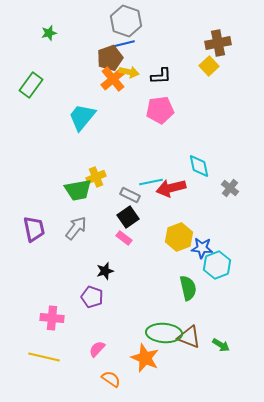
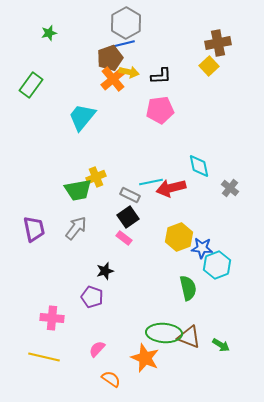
gray hexagon: moved 2 px down; rotated 12 degrees clockwise
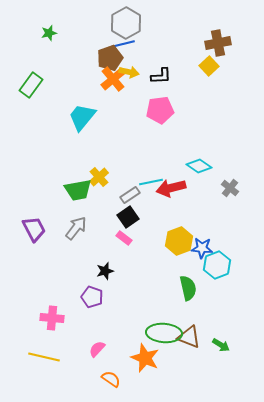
cyan diamond: rotated 45 degrees counterclockwise
yellow cross: moved 3 px right; rotated 18 degrees counterclockwise
gray rectangle: rotated 60 degrees counterclockwise
purple trapezoid: rotated 16 degrees counterclockwise
yellow hexagon: moved 4 px down
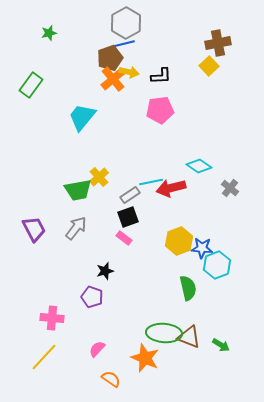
black square: rotated 15 degrees clockwise
yellow line: rotated 60 degrees counterclockwise
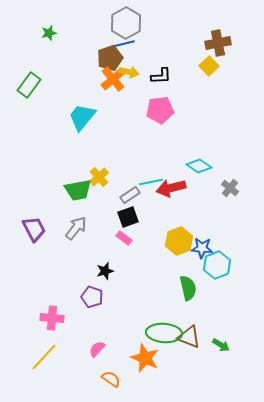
green rectangle: moved 2 px left
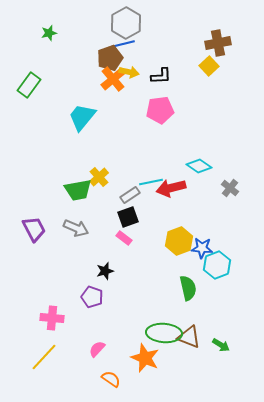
gray arrow: rotated 75 degrees clockwise
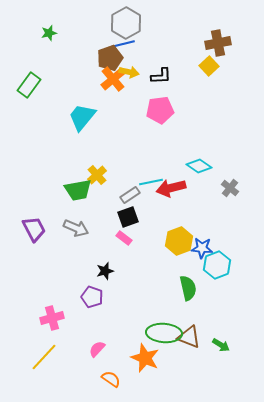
yellow cross: moved 2 px left, 2 px up
pink cross: rotated 20 degrees counterclockwise
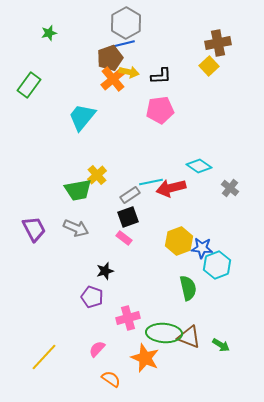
pink cross: moved 76 px right
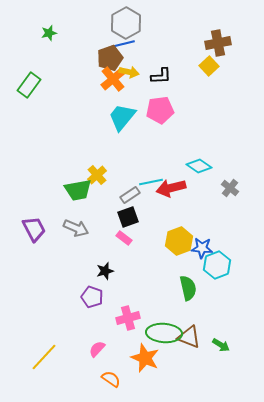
cyan trapezoid: moved 40 px right
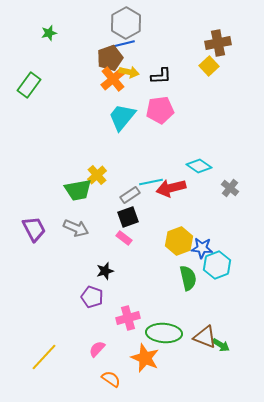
green semicircle: moved 10 px up
brown triangle: moved 16 px right
